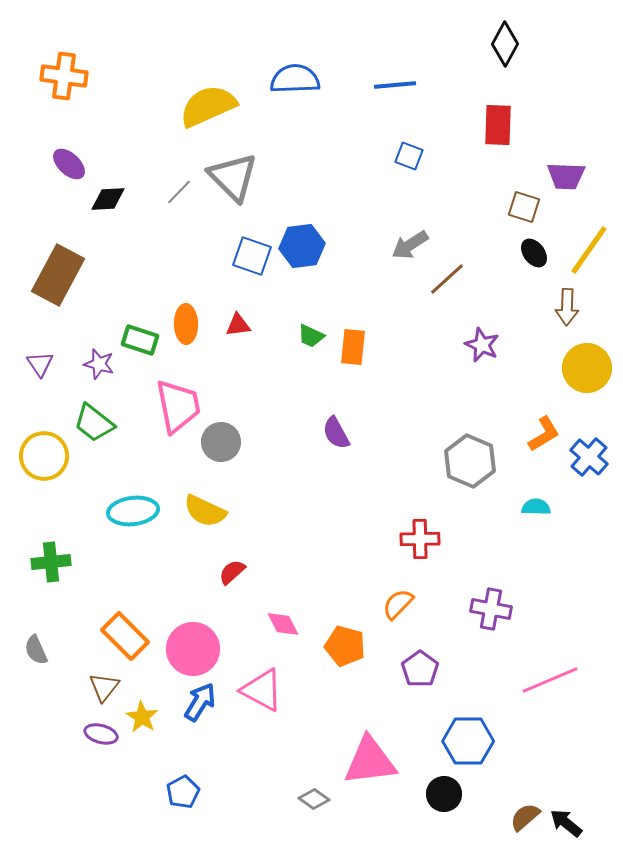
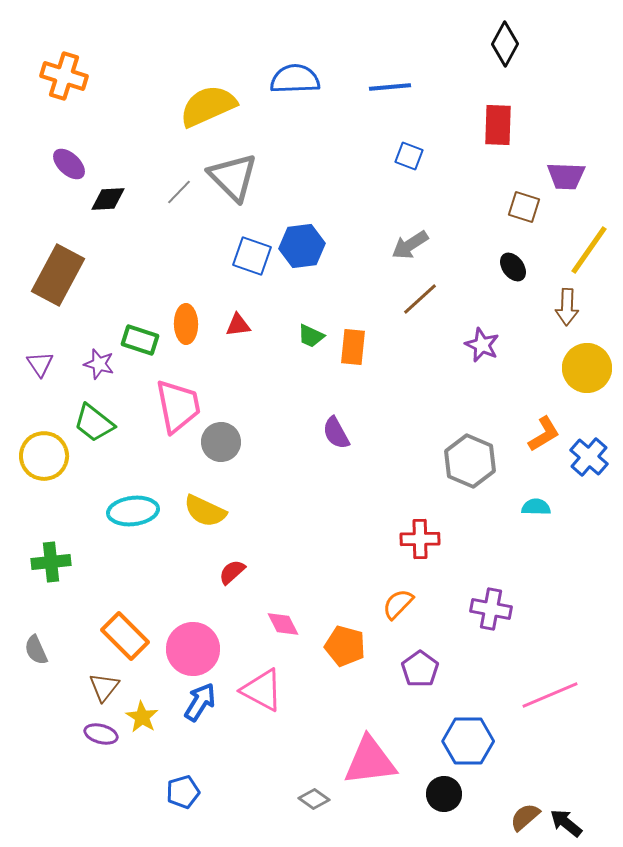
orange cross at (64, 76): rotated 9 degrees clockwise
blue line at (395, 85): moved 5 px left, 2 px down
black ellipse at (534, 253): moved 21 px left, 14 px down
brown line at (447, 279): moved 27 px left, 20 px down
pink line at (550, 680): moved 15 px down
blue pentagon at (183, 792): rotated 12 degrees clockwise
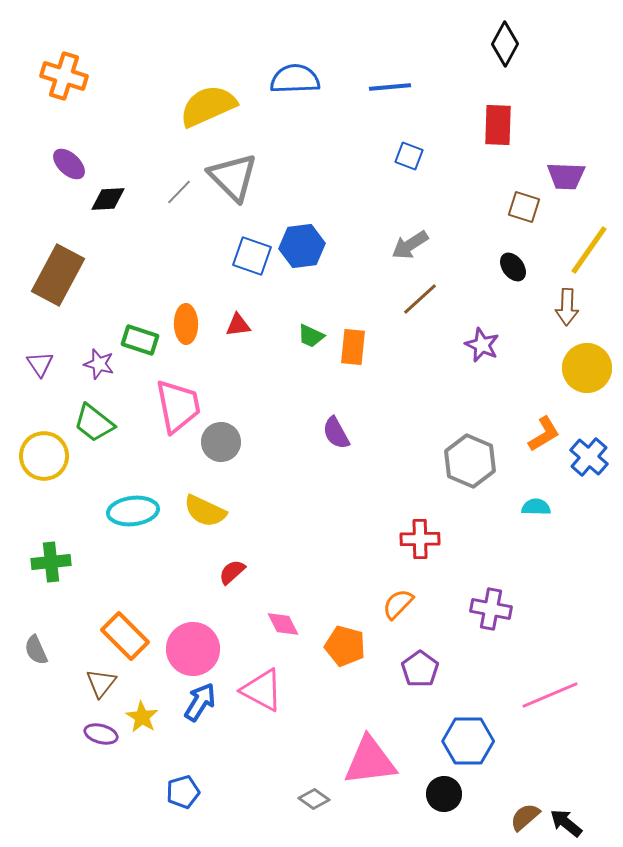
brown triangle at (104, 687): moved 3 px left, 4 px up
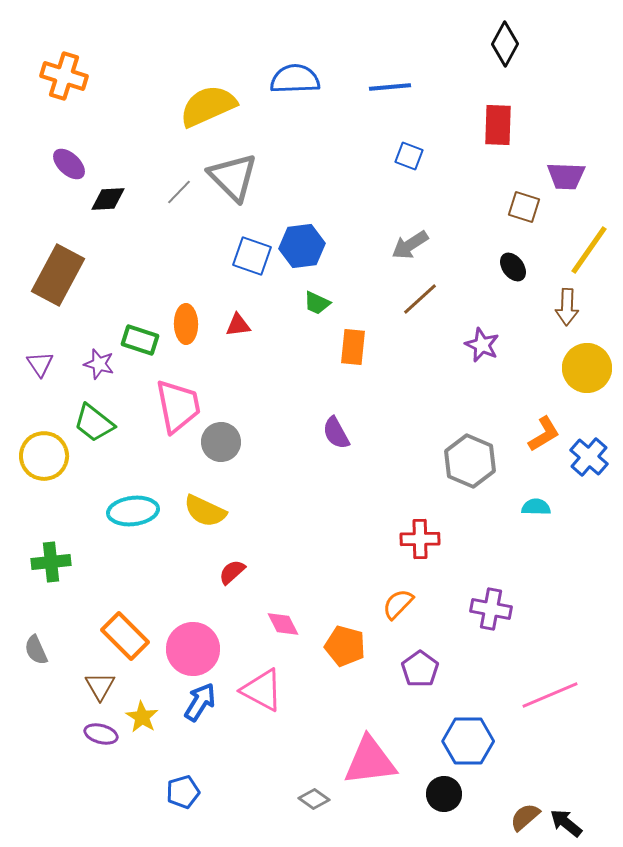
green trapezoid at (311, 336): moved 6 px right, 33 px up
brown triangle at (101, 683): moved 1 px left, 3 px down; rotated 8 degrees counterclockwise
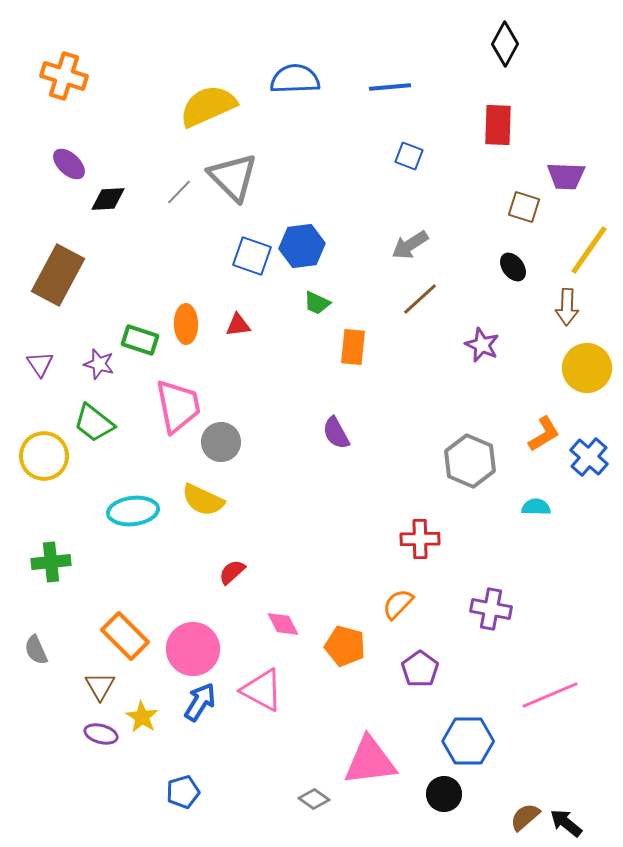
yellow semicircle at (205, 511): moved 2 px left, 11 px up
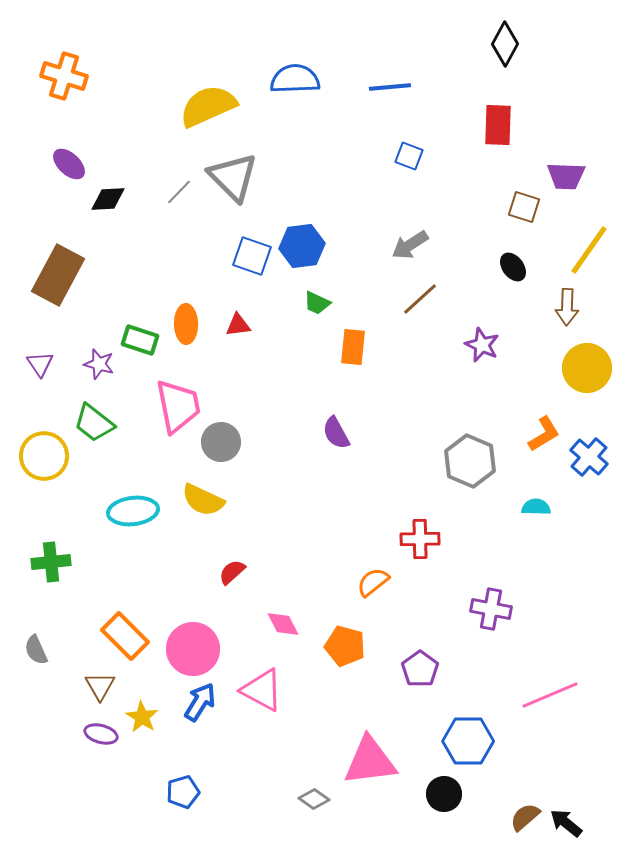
orange semicircle at (398, 604): moved 25 px left, 22 px up; rotated 8 degrees clockwise
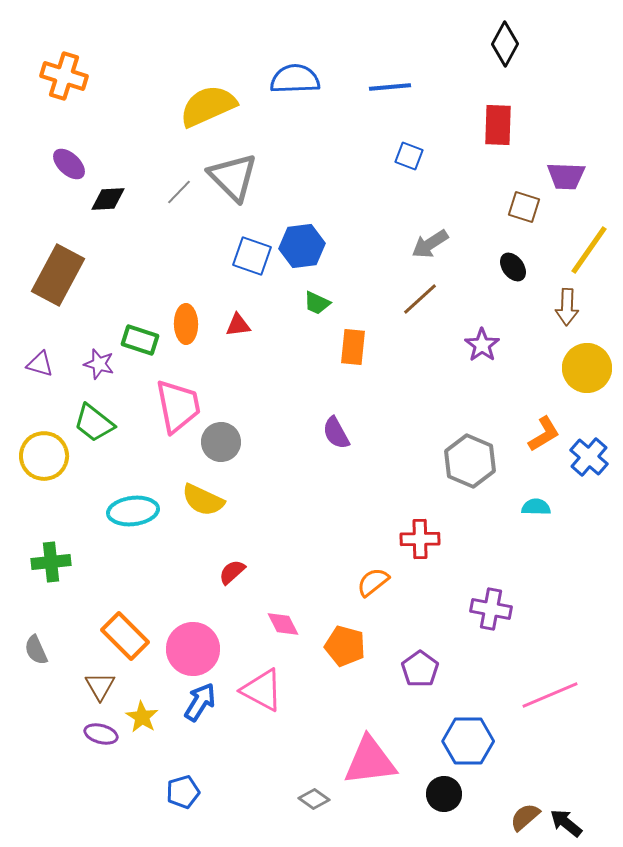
gray arrow at (410, 245): moved 20 px right, 1 px up
purple star at (482, 345): rotated 12 degrees clockwise
purple triangle at (40, 364): rotated 40 degrees counterclockwise
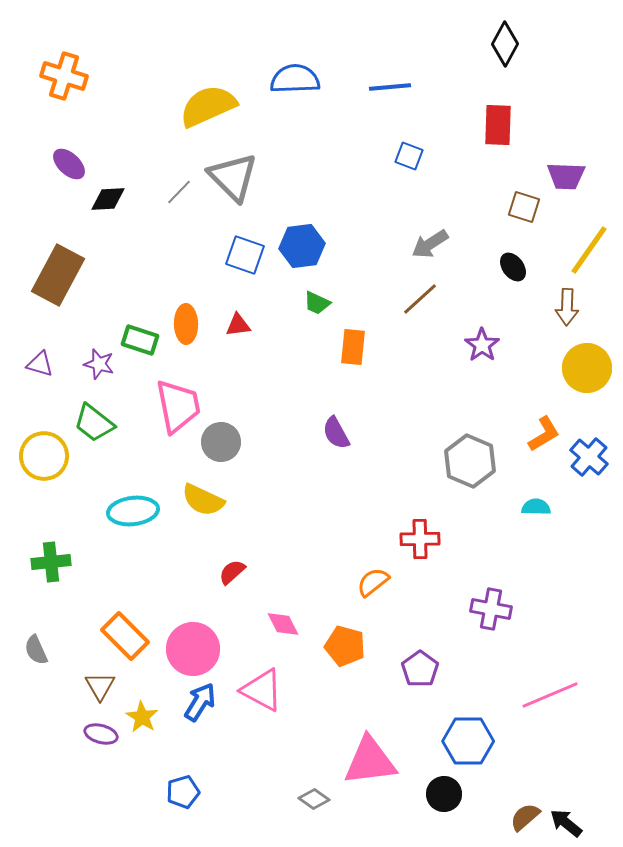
blue square at (252, 256): moved 7 px left, 1 px up
